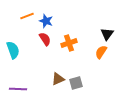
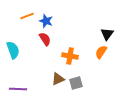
orange cross: moved 1 px right, 13 px down; rotated 28 degrees clockwise
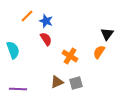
orange line: rotated 24 degrees counterclockwise
red semicircle: moved 1 px right
orange semicircle: moved 2 px left
orange cross: rotated 21 degrees clockwise
brown triangle: moved 1 px left, 3 px down
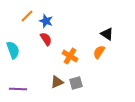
black triangle: rotated 32 degrees counterclockwise
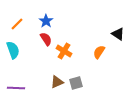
orange line: moved 10 px left, 8 px down
blue star: rotated 16 degrees clockwise
black triangle: moved 11 px right
orange cross: moved 6 px left, 5 px up
purple line: moved 2 px left, 1 px up
